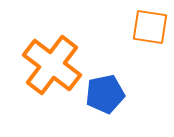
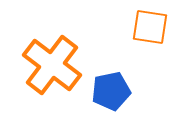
blue pentagon: moved 6 px right, 3 px up
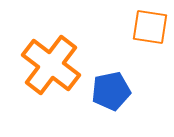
orange cross: moved 1 px left
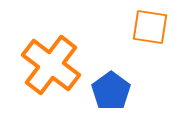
blue pentagon: rotated 24 degrees counterclockwise
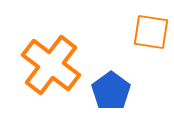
orange square: moved 1 px right, 5 px down
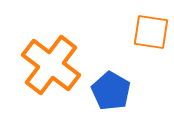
blue pentagon: rotated 6 degrees counterclockwise
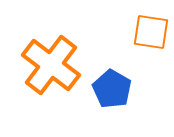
blue pentagon: moved 1 px right, 2 px up
